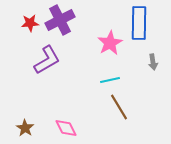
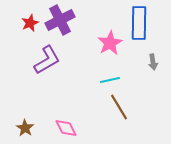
red star: rotated 18 degrees counterclockwise
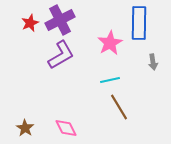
purple L-shape: moved 14 px right, 5 px up
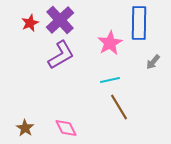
purple cross: rotated 16 degrees counterclockwise
gray arrow: rotated 49 degrees clockwise
